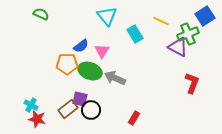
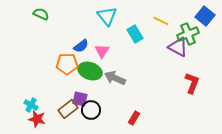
blue square: rotated 18 degrees counterclockwise
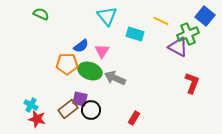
cyan rectangle: rotated 42 degrees counterclockwise
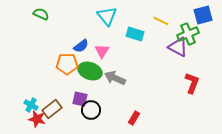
blue square: moved 2 px left, 1 px up; rotated 36 degrees clockwise
brown rectangle: moved 16 px left
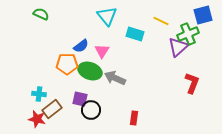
purple triangle: rotated 50 degrees clockwise
cyan cross: moved 8 px right, 11 px up; rotated 24 degrees counterclockwise
red rectangle: rotated 24 degrees counterclockwise
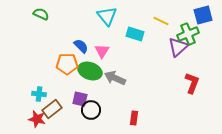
blue semicircle: rotated 98 degrees counterclockwise
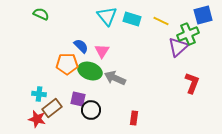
cyan rectangle: moved 3 px left, 15 px up
purple square: moved 2 px left
brown rectangle: moved 1 px up
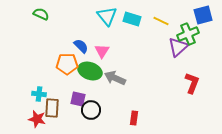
brown rectangle: rotated 48 degrees counterclockwise
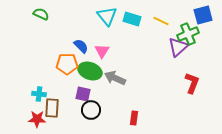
purple square: moved 5 px right, 5 px up
red star: rotated 12 degrees counterclockwise
